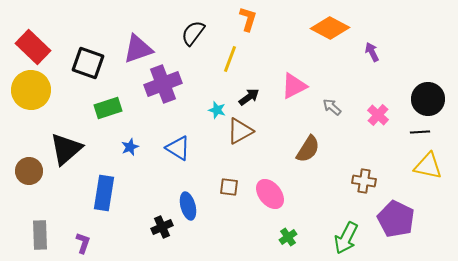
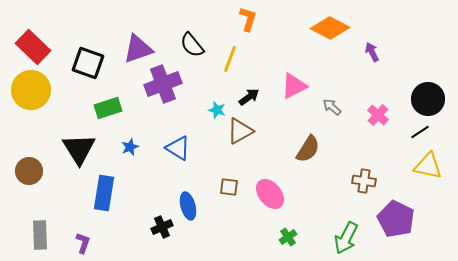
black semicircle: moved 1 px left, 12 px down; rotated 76 degrees counterclockwise
black line: rotated 30 degrees counterclockwise
black triangle: moved 13 px right; rotated 21 degrees counterclockwise
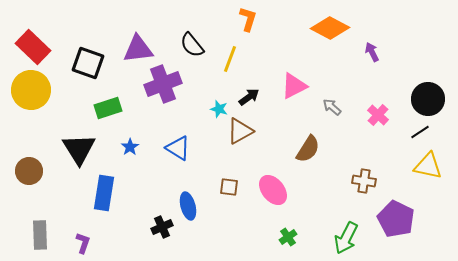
purple triangle: rotated 12 degrees clockwise
cyan star: moved 2 px right, 1 px up
blue star: rotated 12 degrees counterclockwise
pink ellipse: moved 3 px right, 4 px up
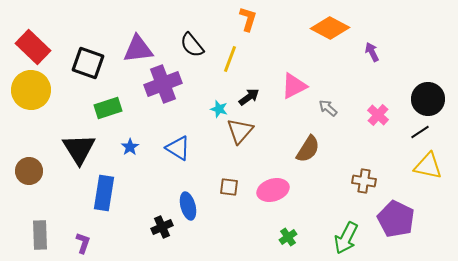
gray arrow: moved 4 px left, 1 px down
brown triangle: rotated 20 degrees counterclockwise
pink ellipse: rotated 68 degrees counterclockwise
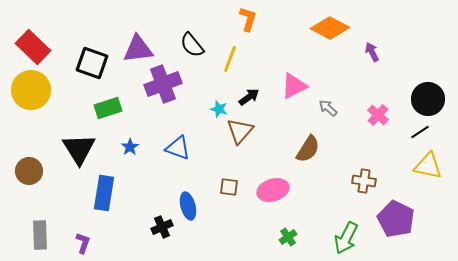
black square: moved 4 px right
blue triangle: rotated 12 degrees counterclockwise
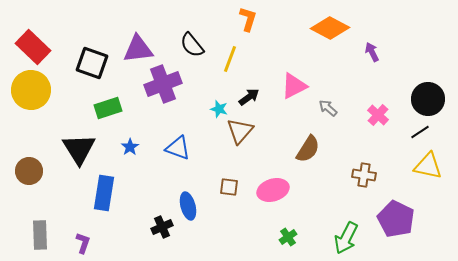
brown cross: moved 6 px up
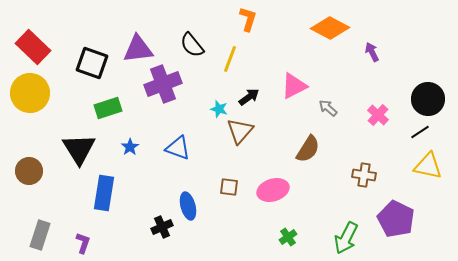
yellow circle: moved 1 px left, 3 px down
gray rectangle: rotated 20 degrees clockwise
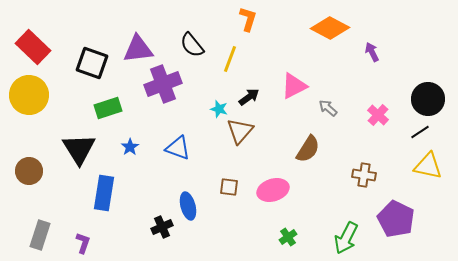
yellow circle: moved 1 px left, 2 px down
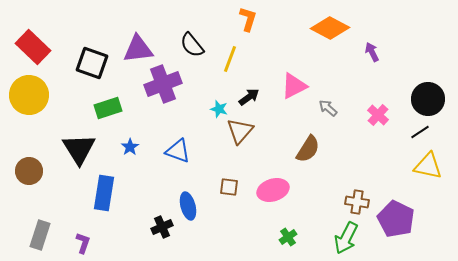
blue triangle: moved 3 px down
brown cross: moved 7 px left, 27 px down
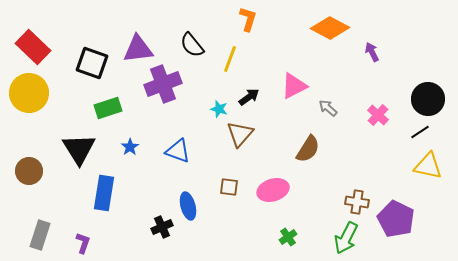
yellow circle: moved 2 px up
brown triangle: moved 3 px down
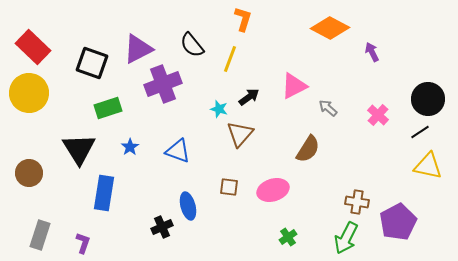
orange L-shape: moved 5 px left
purple triangle: rotated 20 degrees counterclockwise
brown circle: moved 2 px down
purple pentagon: moved 2 px right, 3 px down; rotated 18 degrees clockwise
